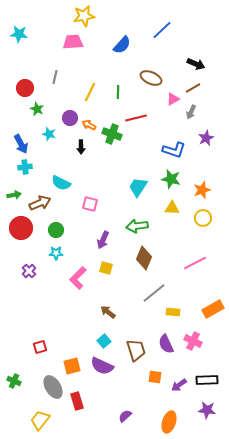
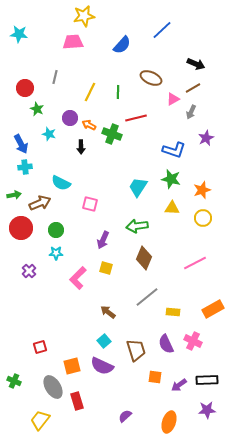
gray line at (154, 293): moved 7 px left, 4 px down
purple star at (207, 410): rotated 12 degrees counterclockwise
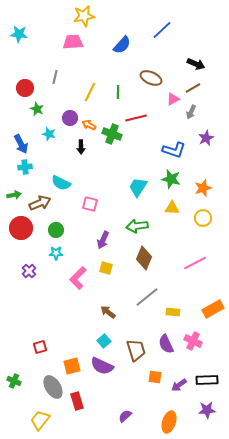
orange star at (202, 190): moved 1 px right, 2 px up
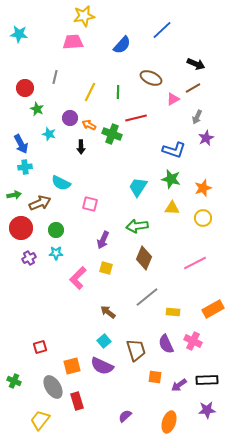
gray arrow at (191, 112): moved 6 px right, 5 px down
purple cross at (29, 271): moved 13 px up; rotated 16 degrees clockwise
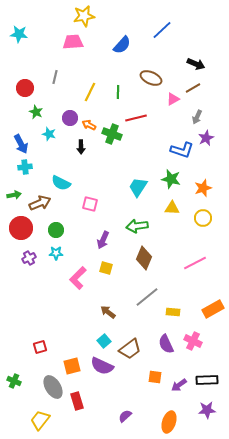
green star at (37, 109): moved 1 px left, 3 px down
blue L-shape at (174, 150): moved 8 px right
brown trapezoid at (136, 350): moved 6 px left, 1 px up; rotated 70 degrees clockwise
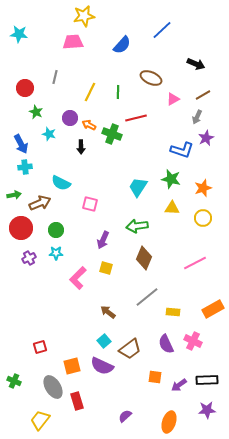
brown line at (193, 88): moved 10 px right, 7 px down
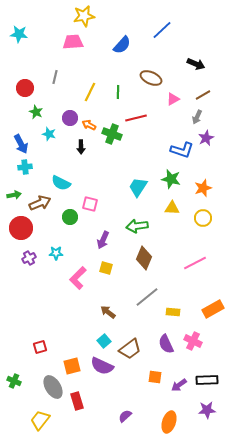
green circle at (56, 230): moved 14 px right, 13 px up
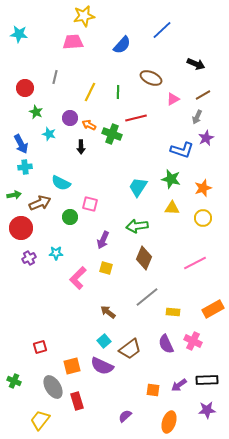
orange square at (155, 377): moved 2 px left, 13 px down
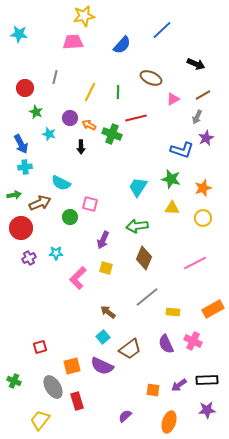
cyan square at (104, 341): moved 1 px left, 4 px up
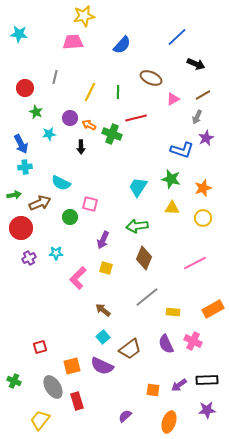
blue line at (162, 30): moved 15 px right, 7 px down
cyan star at (49, 134): rotated 24 degrees counterclockwise
brown arrow at (108, 312): moved 5 px left, 2 px up
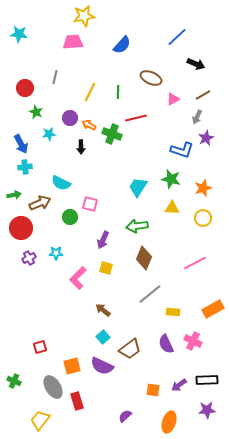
gray line at (147, 297): moved 3 px right, 3 px up
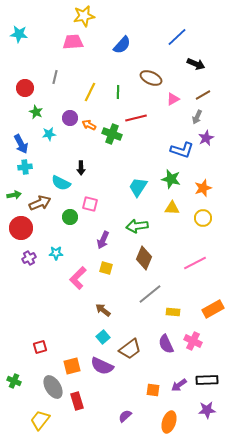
black arrow at (81, 147): moved 21 px down
